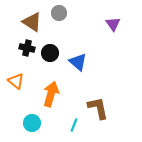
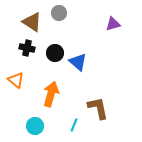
purple triangle: rotated 49 degrees clockwise
black circle: moved 5 px right
orange triangle: moved 1 px up
cyan circle: moved 3 px right, 3 px down
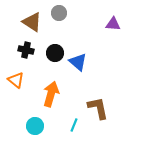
purple triangle: rotated 21 degrees clockwise
black cross: moved 1 px left, 2 px down
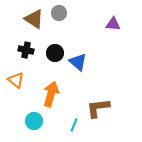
brown triangle: moved 2 px right, 3 px up
brown L-shape: rotated 85 degrees counterclockwise
cyan circle: moved 1 px left, 5 px up
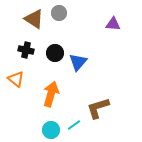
blue triangle: rotated 30 degrees clockwise
orange triangle: moved 1 px up
brown L-shape: rotated 10 degrees counterclockwise
cyan circle: moved 17 px right, 9 px down
cyan line: rotated 32 degrees clockwise
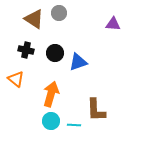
blue triangle: rotated 30 degrees clockwise
brown L-shape: moved 2 px left, 2 px down; rotated 75 degrees counterclockwise
cyan line: rotated 40 degrees clockwise
cyan circle: moved 9 px up
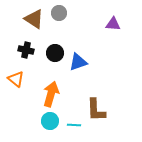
cyan circle: moved 1 px left
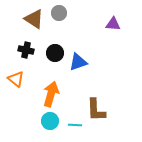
cyan line: moved 1 px right
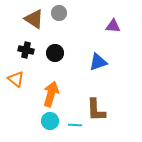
purple triangle: moved 2 px down
blue triangle: moved 20 px right
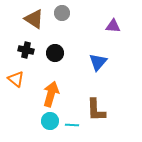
gray circle: moved 3 px right
blue triangle: rotated 30 degrees counterclockwise
cyan line: moved 3 px left
